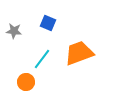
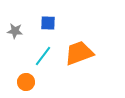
blue square: rotated 21 degrees counterclockwise
gray star: moved 1 px right
cyan line: moved 1 px right, 3 px up
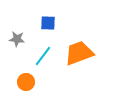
gray star: moved 2 px right, 8 px down
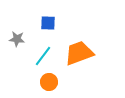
orange circle: moved 23 px right
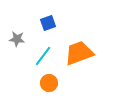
blue square: rotated 21 degrees counterclockwise
orange circle: moved 1 px down
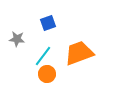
orange circle: moved 2 px left, 9 px up
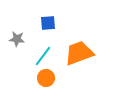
blue square: rotated 14 degrees clockwise
orange circle: moved 1 px left, 4 px down
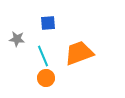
cyan line: rotated 60 degrees counterclockwise
